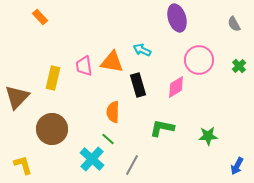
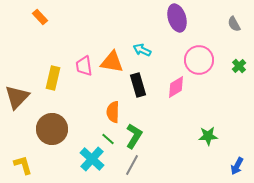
green L-shape: moved 28 px left, 8 px down; rotated 110 degrees clockwise
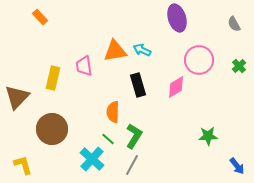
orange triangle: moved 3 px right, 11 px up; rotated 20 degrees counterclockwise
blue arrow: rotated 66 degrees counterclockwise
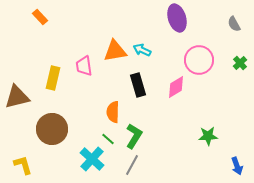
green cross: moved 1 px right, 3 px up
brown triangle: rotated 32 degrees clockwise
blue arrow: rotated 18 degrees clockwise
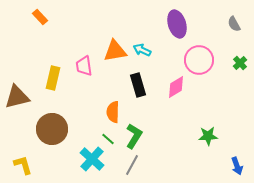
purple ellipse: moved 6 px down
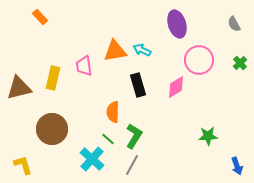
brown triangle: moved 2 px right, 9 px up
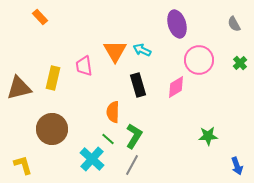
orange triangle: rotated 50 degrees counterclockwise
